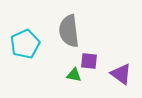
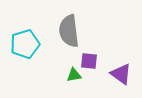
cyan pentagon: rotated 8 degrees clockwise
green triangle: rotated 21 degrees counterclockwise
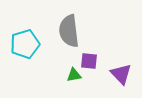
purple triangle: rotated 10 degrees clockwise
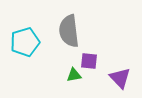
cyan pentagon: moved 2 px up
purple triangle: moved 1 px left, 4 px down
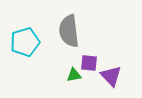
purple square: moved 2 px down
purple triangle: moved 9 px left, 2 px up
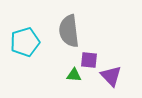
purple square: moved 3 px up
green triangle: rotated 14 degrees clockwise
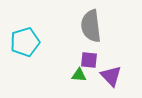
gray semicircle: moved 22 px right, 5 px up
green triangle: moved 5 px right
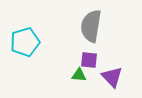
gray semicircle: rotated 16 degrees clockwise
purple triangle: moved 1 px right, 1 px down
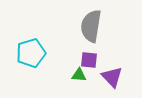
cyan pentagon: moved 6 px right, 11 px down
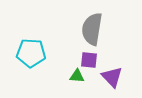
gray semicircle: moved 1 px right, 3 px down
cyan pentagon: rotated 20 degrees clockwise
green triangle: moved 2 px left, 1 px down
